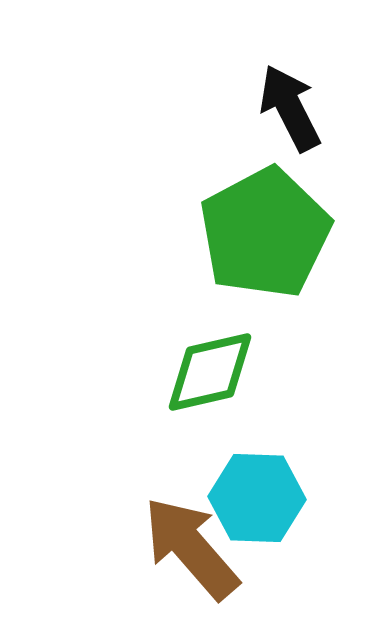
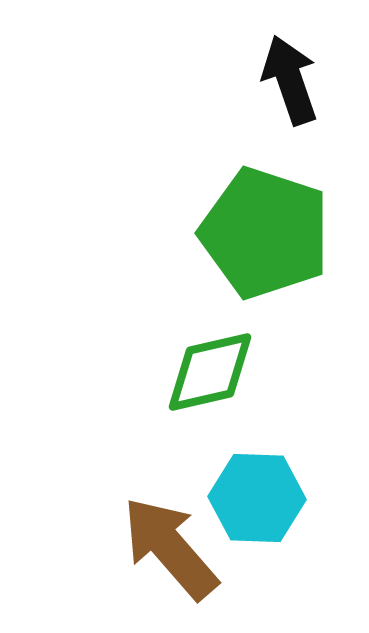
black arrow: moved 28 px up; rotated 8 degrees clockwise
green pentagon: rotated 26 degrees counterclockwise
brown arrow: moved 21 px left
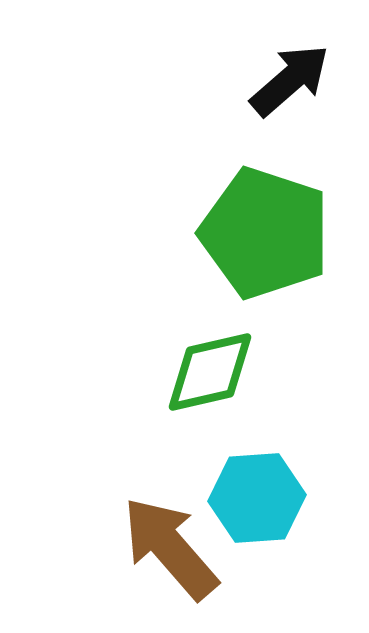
black arrow: rotated 68 degrees clockwise
cyan hexagon: rotated 6 degrees counterclockwise
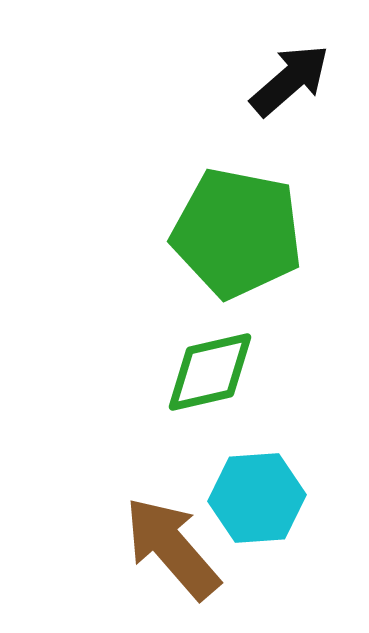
green pentagon: moved 28 px left; rotated 7 degrees counterclockwise
brown arrow: moved 2 px right
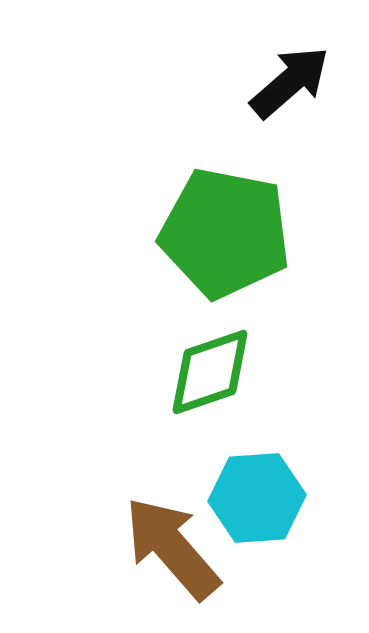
black arrow: moved 2 px down
green pentagon: moved 12 px left
green diamond: rotated 6 degrees counterclockwise
